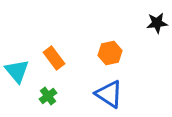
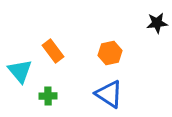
orange rectangle: moved 1 px left, 7 px up
cyan triangle: moved 3 px right
green cross: rotated 36 degrees clockwise
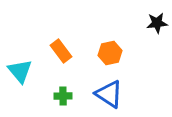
orange rectangle: moved 8 px right
green cross: moved 15 px right
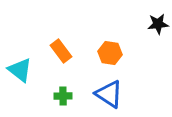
black star: moved 1 px right, 1 px down
orange hexagon: rotated 20 degrees clockwise
cyan triangle: moved 1 px up; rotated 12 degrees counterclockwise
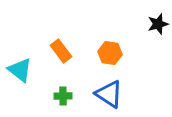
black star: rotated 10 degrees counterclockwise
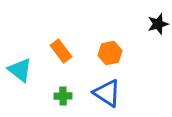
orange hexagon: rotated 20 degrees counterclockwise
blue triangle: moved 2 px left, 1 px up
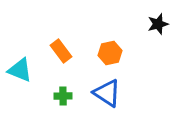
cyan triangle: rotated 16 degrees counterclockwise
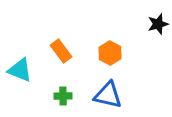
orange hexagon: rotated 20 degrees counterclockwise
blue triangle: moved 1 px right, 2 px down; rotated 20 degrees counterclockwise
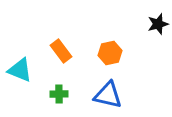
orange hexagon: rotated 20 degrees clockwise
green cross: moved 4 px left, 2 px up
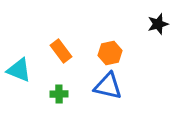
cyan triangle: moved 1 px left
blue triangle: moved 9 px up
